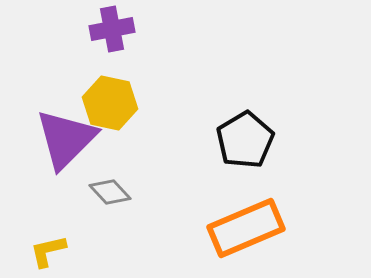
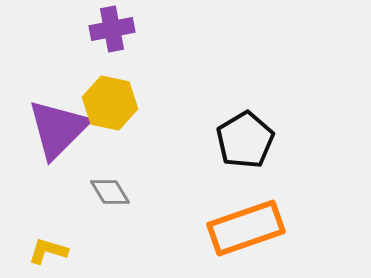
purple triangle: moved 8 px left, 10 px up
gray diamond: rotated 12 degrees clockwise
orange rectangle: rotated 4 degrees clockwise
yellow L-shape: rotated 30 degrees clockwise
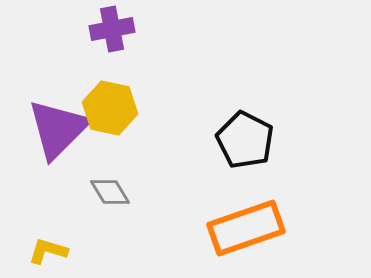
yellow hexagon: moved 5 px down
black pentagon: rotated 14 degrees counterclockwise
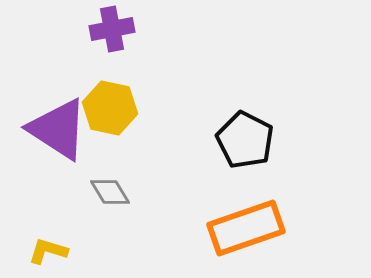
purple triangle: rotated 42 degrees counterclockwise
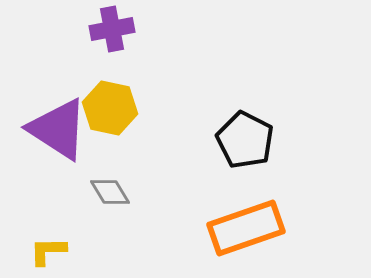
yellow L-shape: rotated 18 degrees counterclockwise
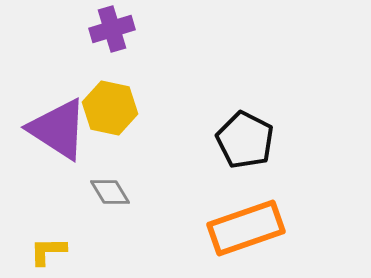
purple cross: rotated 6 degrees counterclockwise
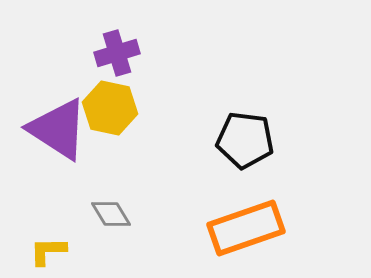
purple cross: moved 5 px right, 24 px down
black pentagon: rotated 20 degrees counterclockwise
gray diamond: moved 1 px right, 22 px down
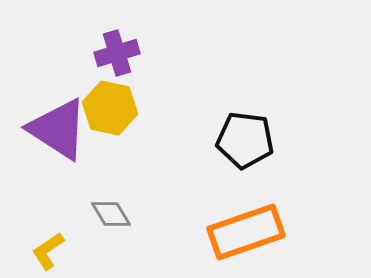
orange rectangle: moved 4 px down
yellow L-shape: rotated 33 degrees counterclockwise
